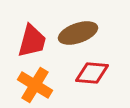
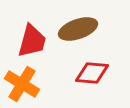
brown ellipse: moved 4 px up
orange cross: moved 13 px left, 1 px up
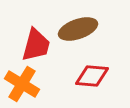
red trapezoid: moved 4 px right, 4 px down
red diamond: moved 3 px down
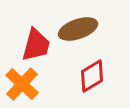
red diamond: rotated 36 degrees counterclockwise
orange cross: rotated 12 degrees clockwise
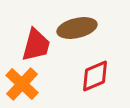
brown ellipse: moved 1 px left, 1 px up; rotated 6 degrees clockwise
red diamond: moved 3 px right; rotated 8 degrees clockwise
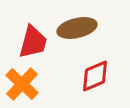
red trapezoid: moved 3 px left, 3 px up
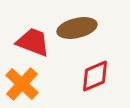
red trapezoid: rotated 84 degrees counterclockwise
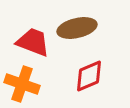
red diamond: moved 6 px left
orange cross: rotated 24 degrees counterclockwise
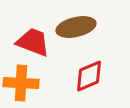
brown ellipse: moved 1 px left, 1 px up
orange cross: moved 1 px left, 1 px up; rotated 16 degrees counterclockwise
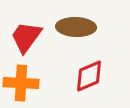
brown ellipse: rotated 15 degrees clockwise
red trapezoid: moved 7 px left, 5 px up; rotated 75 degrees counterclockwise
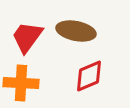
brown ellipse: moved 4 px down; rotated 9 degrees clockwise
red trapezoid: moved 1 px right
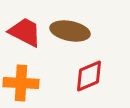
brown ellipse: moved 6 px left
red trapezoid: moved 2 px left, 5 px up; rotated 81 degrees clockwise
